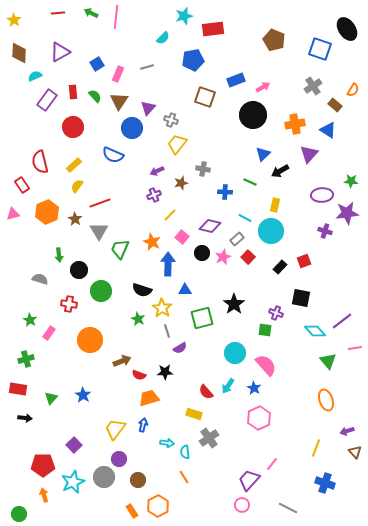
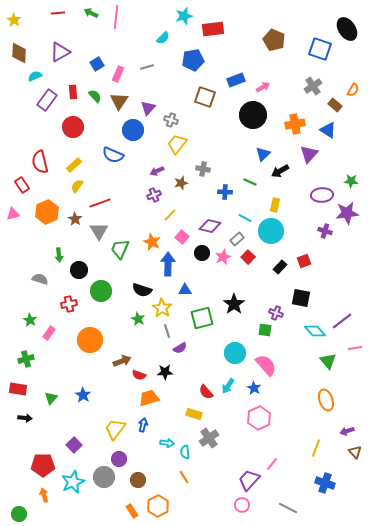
blue circle at (132, 128): moved 1 px right, 2 px down
red cross at (69, 304): rotated 21 degrees counterclockwise
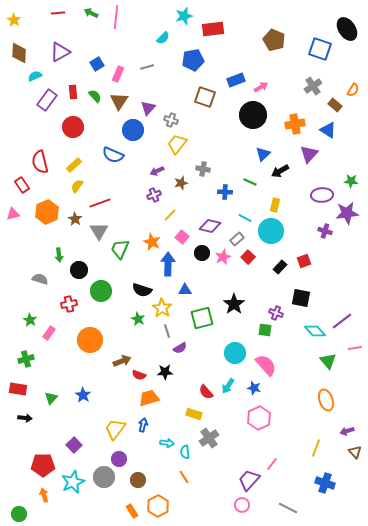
pink arrow at (263, 87): moved 2 px left
blue star at (254, 388): rotated 16 degrees counterclockwise
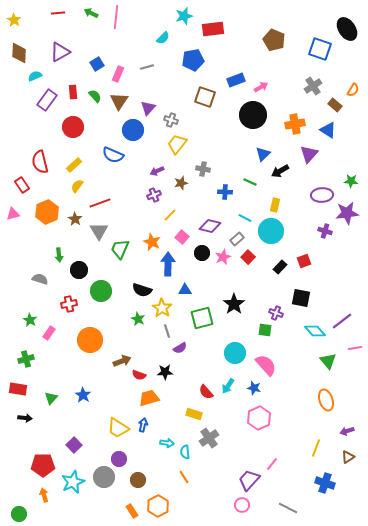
yellow trapezoid at (115, 429): moved 3 px right, 1 px up; rotated 95 degrees counterclockwise
brown triangle at (355, 452): moved 7 px left, 5 px down; rotated 40 degrees clockwise
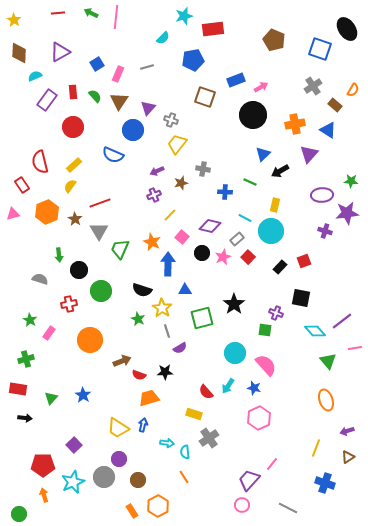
yellow semicircle at (77, 186): moved 7 px left
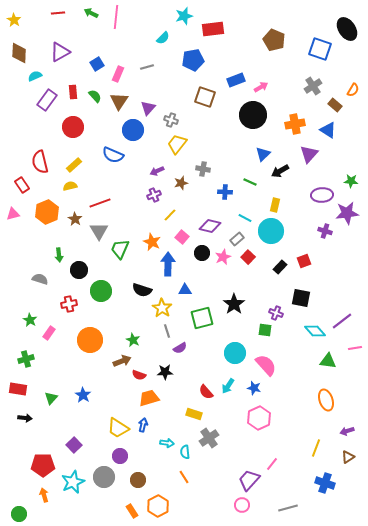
yellow semicircle at (70, 186): rotated 40 degrees clockwise
green star at (138, 319): moved 5 px left, 21 px down
green triangle at (328, 361): rotated 42 degrees counterclockwise
purple circle at (119, 459): moved 1 px right, 3 px up
gray line at (288, 508): rotated 42 degrees counterclockwise
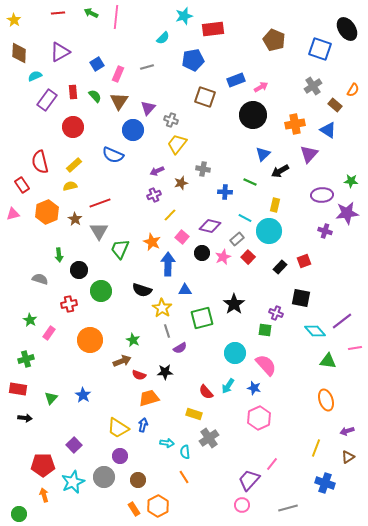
cyan circle at (271, 231): moved 2 px left
orange rectangle at (132, 511): moved 2 px right, 2 px up
